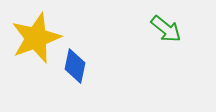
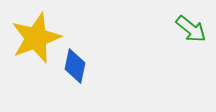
green arrow: moved 25 px right
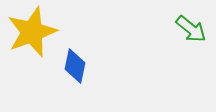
yellow star: moved 4 px left, 6 px up
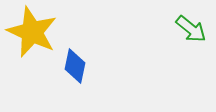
yellow star: rotated 27 degrees counterclockwise
